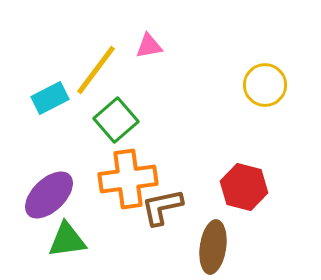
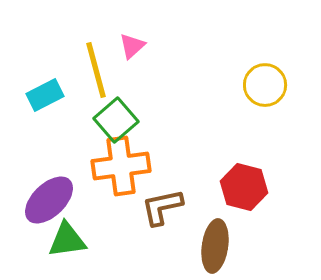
pink triangle: moved 17 px left; rotated 32 degrees counterclockwise
yellow line: rotated 52 degrees counterclockwise
cyan rectangle: moved 5 px left, 3 px up
orange cross: moved 7 px left, 13 px up
purple ellipse: moved 5 px down
brown ellipse: moved 2 px right, 1 px up
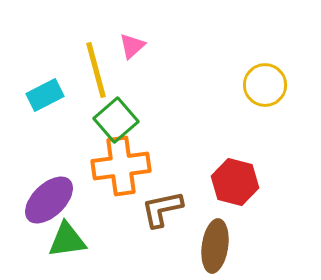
red hexagon: moved 9 px left, 5 px up
brown L-shape: moved 2 px down
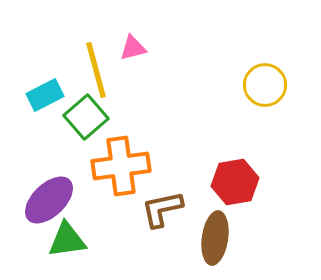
pink triangle: moved 1 px right, 2 px down; rotated 28 degrees clockwise
green square: moved 30 px left, 3 px up
red hexagon: rotated 24 degrees counterclockwise
brown ellipse: moved 8 px up
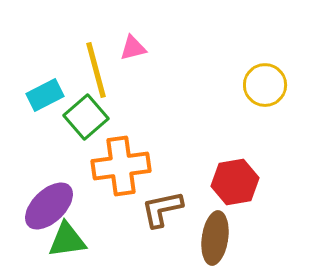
purple ellipse: moved 6 px down
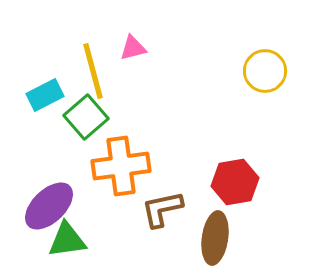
yellow line: moved 3 px left, 1 px down
yellow circle: moved 14 px up
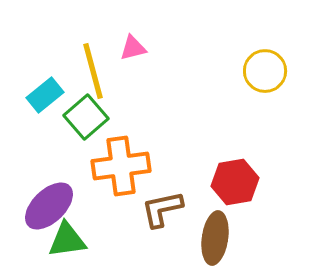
cyan rectangle: rotated 12 degrees counterclockwise
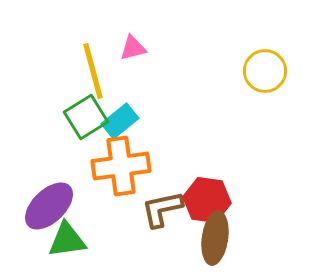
cyan rectangle: moved 75 px right, 26 px down
green square: rotated 9 degrees clockwise
red hexagon: moved 28 px left, 18 px down; rotated 18 degrees clockwise
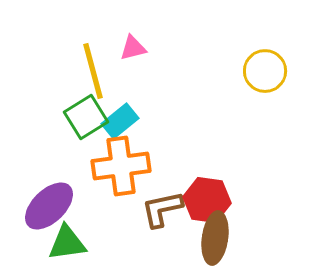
green triangle: moved 3 px down
